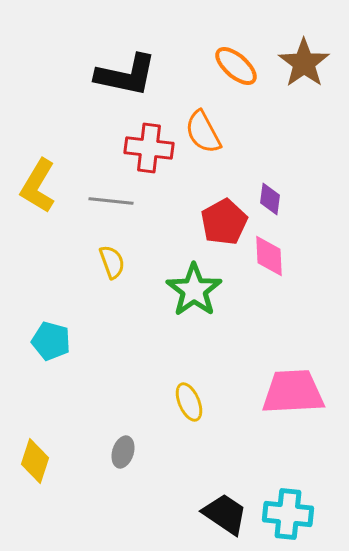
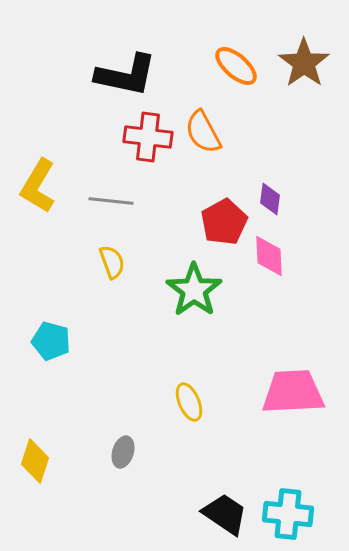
red cross: moved 1 px left, 11 px up
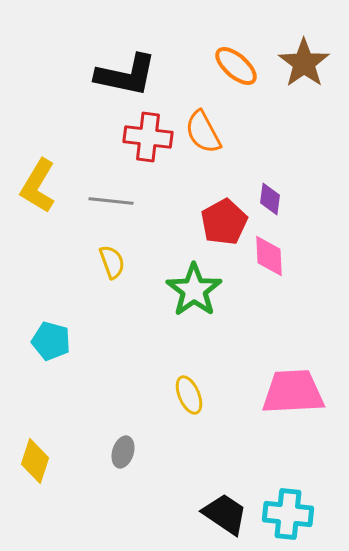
yellow ellipse: moved 7 px up
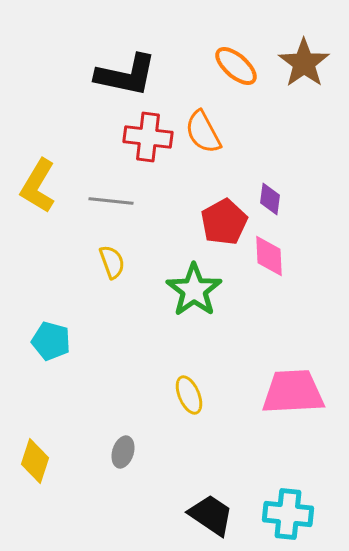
black trapezoid: moved 14 px left, 1 px down
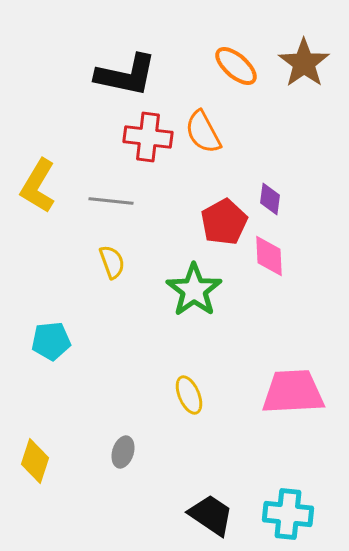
cyan pentagon: rotated 21 degrees counterclockwise
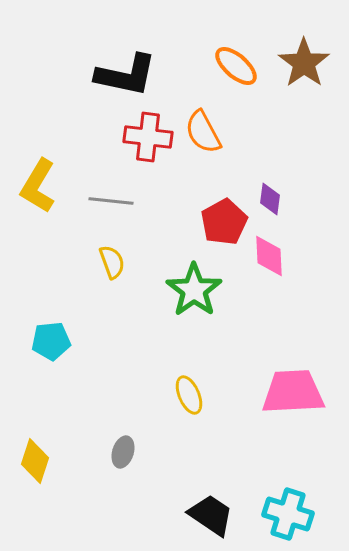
cyan cross: rotated 12 degrees clockwise
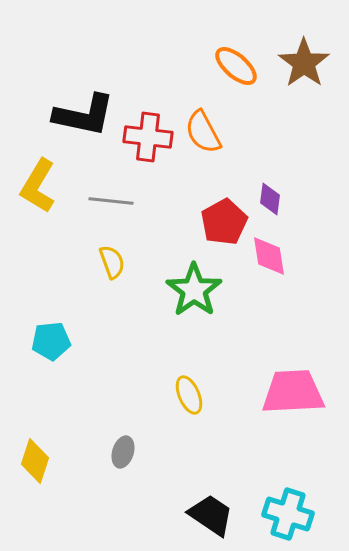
black L-shape: moved 42 px left, 40 px down
pink diamond: rotated 6 degrees counterclockwise
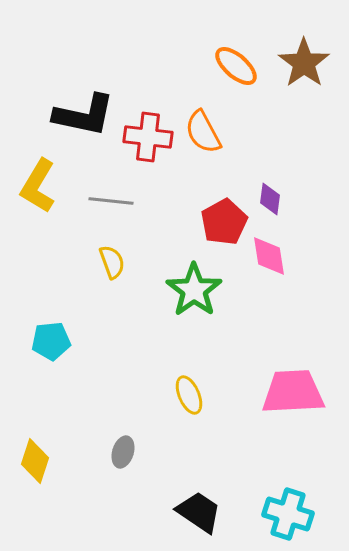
black trapezoid: moved 12 px left, 3 px up
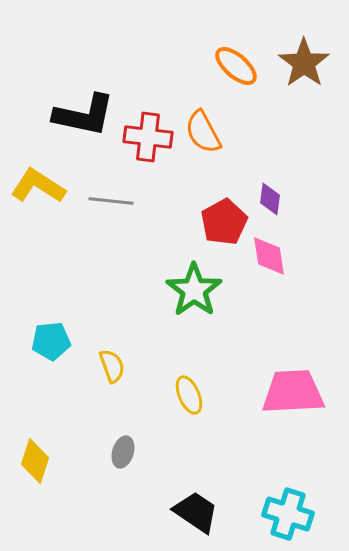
yellow L-shape: rotated 92 degrees clockwise
yellow semicircle: moved 104 px down
black trapezoid: moved 3 px left
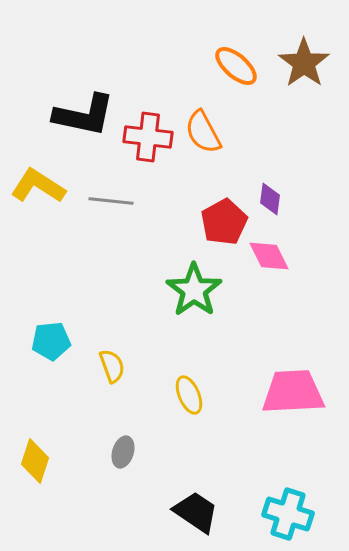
pink diamond: rotated 18 degrees counterclockwise
